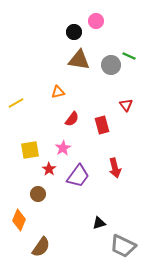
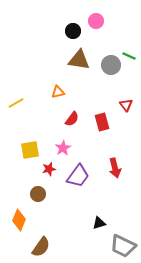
black circle: moved 1 px left, 1 px up
red rectangle: moved 3 px up
red star: rotated 24 degrees clockwise
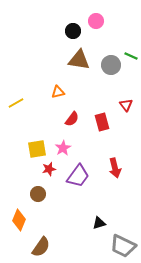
green line: moved 2 px right
yellow square: moved 7 px right, 1 px up
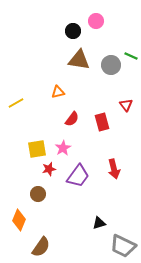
red arrow: moved 1 px left, 1 px down
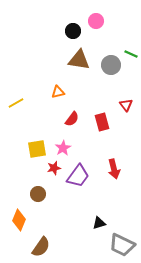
green line: moved 2 px up
red star: moved 5 px right, 1 px up
gray trapezoid: moved 1 px left, 1 px up
